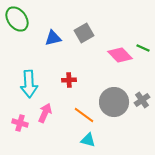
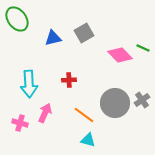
gray circle: moved 1 px right, 1 px down
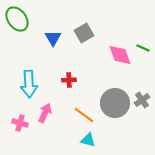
blue triangle: rotated 48 degrees counterclockwise
pink diamond: rotated 25 degrees clockwise
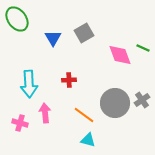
pink arrow: rotated 30 degrees counterclockwise
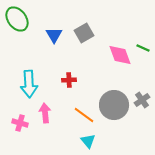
blue triangle: moved 1 px right, 3 px up
gray circle: moved 1 px left, 2 px down
cyan triangle: moved 1 px down; rotated 35 degrees clockwise
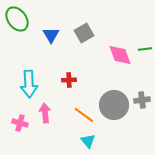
blue triangle: moved 3 px left
green line: moved 2 px right, 1 px down; rotated 32 degrees counterclockwise
gray cross: rotated 28 degrees clockwise
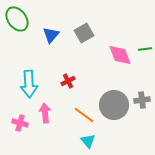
blue triangle: rotated 12 degrees clockwise
red cross: moved 1 px left, 1 px down; rotated 24 degrees counterclockwise
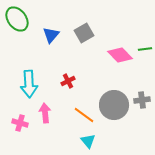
pink diamond: rotated 25 degrees counterclockwise
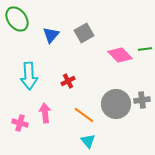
cyan arrow: moved 8 px up
gray circle: moved 2 px right, 1 px up
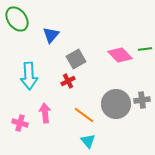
gray square: moved 8 px left, 26 px down
